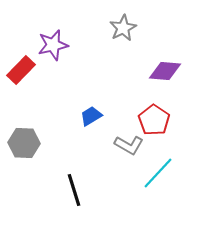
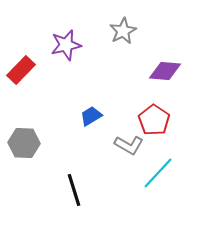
gray star: moved 3 px down
purple star: moved 13 px right
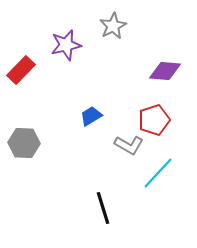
gray star: moved 10 px left, 5 px up
red pentagon: rotated 20 degrees clockwise
black line: moved 29 px right, 18 px down
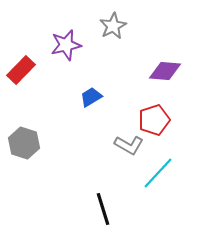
blue trapezoid: moved 19 px up
gray hexagon: rotated 16 degrees clockwise
black line: moved 1 px down
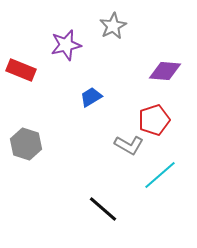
red rectangle: rotated 68 degrees clockwise
gray hexagon: moved 2 px right, 1 px down
cyan line: moved 2 px right, 2 px down; rotated 6 degrees clockwise
black line: rotated 32 degrees counterclockwise
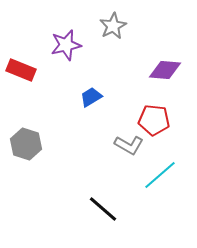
purple diamond: moved 1 px up
red pentagon: rotated 24 degrees clockwise
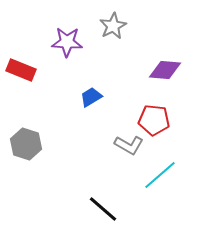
purple star: moved 1 px right, 3 px up; rotated 16 degrees clockwise
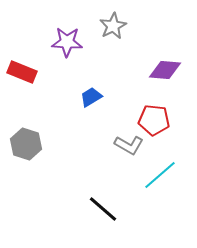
red rectangle: moved 1 px right, 2 px down
